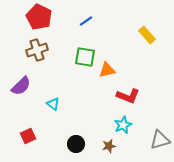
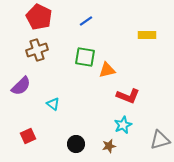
yellow rectangle: rotated 48 degrees counterclockwise
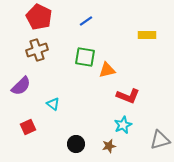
red square: moved 9 px up
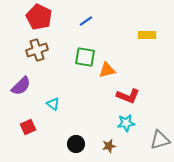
cyan star: moved 3 px right, 2 px up; rotated 18 degrees clockwise
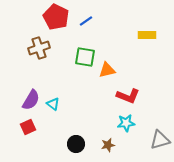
red pentagon: moved 17 px right
brown cross: moved 2 px right, 2 px up
purple semicircle: moved 10 px right, 14 px down; rotated 15 degrees counterclockwise
brown star: moved 1 px left, 1 px up
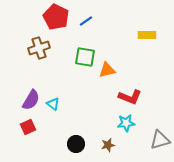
red L-shape: moved 2 px right, 1 px down
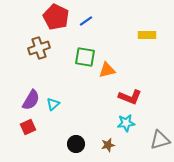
cyan triangle: rotated 40 degrees clockwise
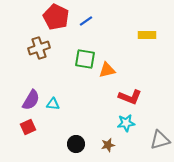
green square: moved 2 px down
cyan triangle: rotated 48 degrees clockwise
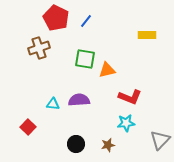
red pentagon: moved 1 px down
blue line: rotated 16 degrees counterclockwise
purple semicircle: moved 48 px right; rotated 125 degrees counterclockwise
red square: rotated 21 degrees counterclockwise
gray triangle: rotated 30 degrees counterclockwise
